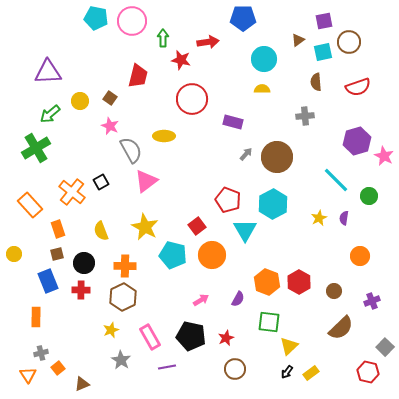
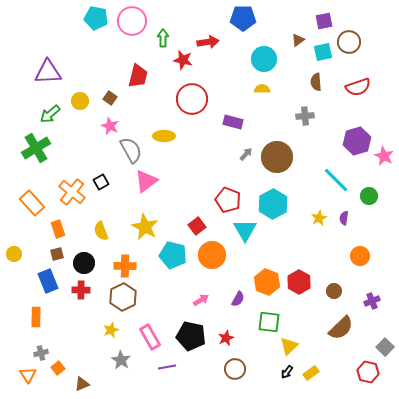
red star at (181, 60): moved 2 px right
orange rectangle at (30, 205): moved 2 px right, 2 px up
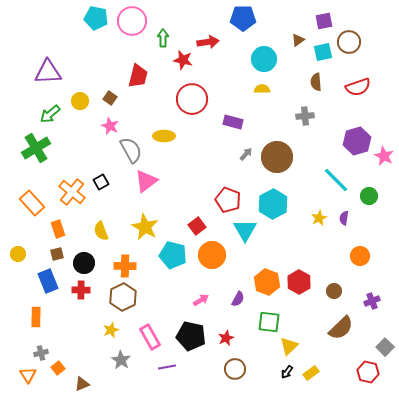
yellow circle at (14, 254): moved 4 px right
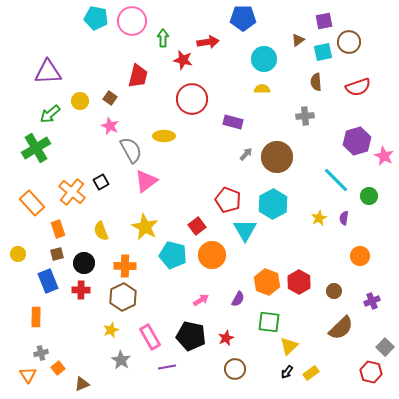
red hexagon at (368, 372): moved 3 px right
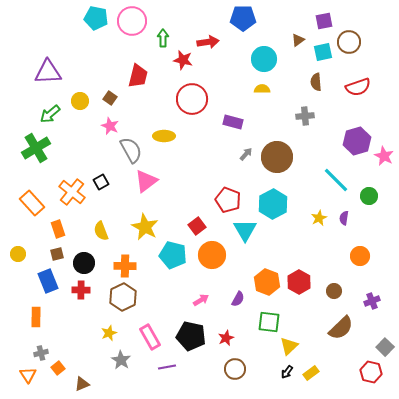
yellow star at (111, 330): moved 2 px left, 3 px down
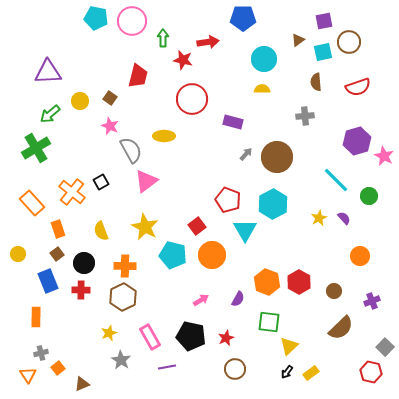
purple semicircle at (344, 218): rotated 128 degrees clockwise
brown square at (57, 254): rotated 24 degrees counterclockwise
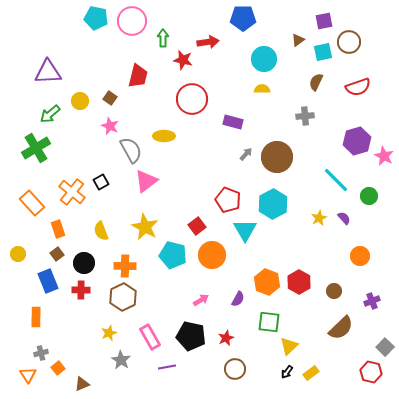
brown semicircle at (316, 82): rotated 30 degrees clockwise
